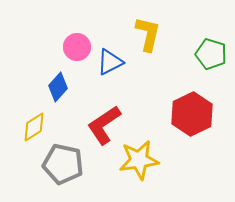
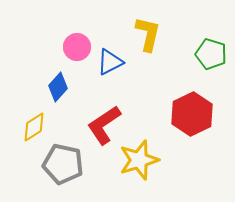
yellow star: rotated 9 degrees counterclockwise
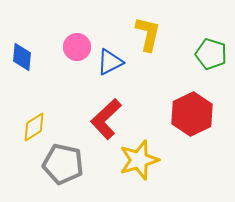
blue diamond: moved 36 px left, 30 px up; rotated 36 degrees counterclockwise
red L-shape: moved 2 px right, 6 px up; rotated 9 degrees counterclockwise
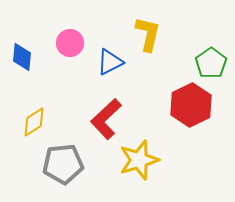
pink circle: moved 7 px left, 4 px up
green pentagon: moved 9 px down; rotated 20 degrees clockwise
red hexagon: moved 1 px left, 9 px up
yellow diamond: moved 5 px up
gray pentagon: rotated 18 degrees counterclockwise
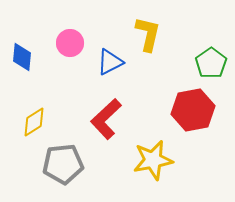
red hexagon: moved 2 px right, 5 px down; rotated 15 degrees clockwise
yellow star: moved 14 px right; rotated 6 degrees clockwise
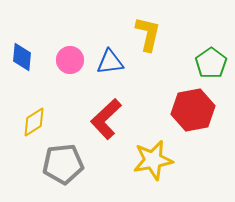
pink circle: moved 17 px down
blue triangle: rotated 20 degrees clockwise
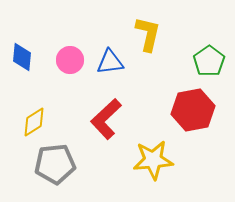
green pentagon: moved 2 px left, 2 px up
yellow star: rotated 6 degrees clockwise
gray pentagon: moved 8 px left
